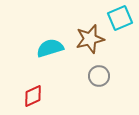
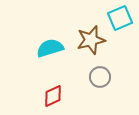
brown star: moved 1 px right, 1 px down
gray circle: moved 1 px right, 1 px down
red diamond: moved 20 px right
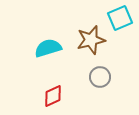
cyan semicircle: moved 2 px left
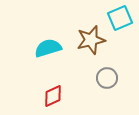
gray circle: moved 7 px right, 1 px down
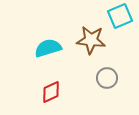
cyan square: moved 2 px up
brown star: rotated 20 degrees clockwise
red diamond: moved 2 px left, 4 px up
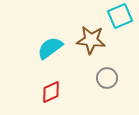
cyan semicircle: moved 2 px right; rotated 20 degrees counterclockwise
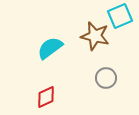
brown star: moved 4 px right, 4 px up; rotated 8 degrees clockwise
gray circle: moved 1 px left
red diamond: moved 5 px left, 5 px down
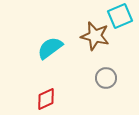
red diamond: moved 2 px down
